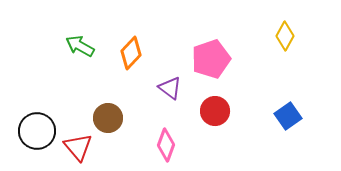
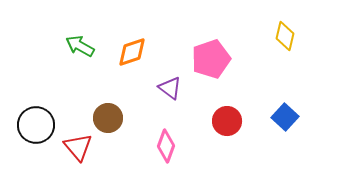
yellow diamond: rotated 16 degrees counterclockwise
orange diamond: moved 1 px right, 1 px up; rotated 28 degrees clockwise
red circle: moved 12 px right, 10 px down
blue square: moved 3 px left, 1 px down; rotated 12 degrees counterclockwise
black circle: moved 1 px left, 6 px up
pink diamond: moved 1 px down
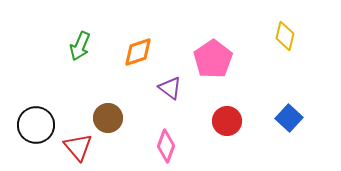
green arrow: rotated 96 degrees counterclockwise
orange diamond: moved 6 px right
pink pentagon: moved 2 px right; rotated 15 degrees counterclockwise
blue square: moved 4 px right, 1 px down
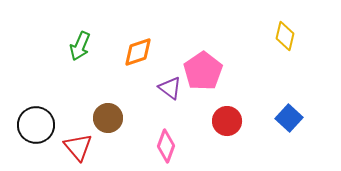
pink pentagon: moved 10 px left, 12 px down
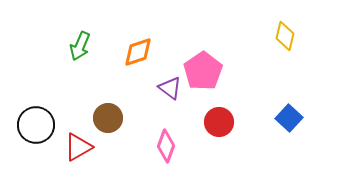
red circle: moved 8 px left, 1 px down
red triangle: rotated 40 degrees clockwise
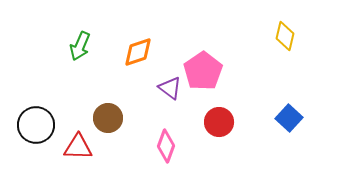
red triangle: rotated 32 degrees clockwise
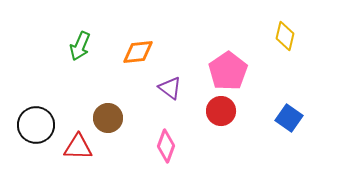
orange diamond: rotated 12 degrees clockwise
pink pentagon: moved 25 px right
blue square: rotated 8 degrees counterclockwise
red circle: moved 2 px right, 11 px up
